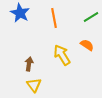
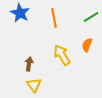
orange semicircle: rotated 104 degrees counterclockwise
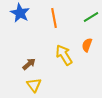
yellow arrow: moved 2 px right
brown arrow: rotated 40 degrees clockwise
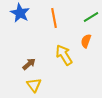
orange semicircle: moved 1 px left, 4 px up
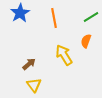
blue star: rotated 12 degrees clockwise
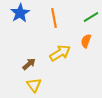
yellow arrow: moved 4 px left, 2 px up; rotated 90 degrees clockwise
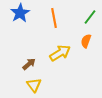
green line: moved 1 px left; rotated 21 degrees counterclockwise
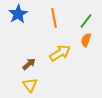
blue star: moved 2 px left, 1 px down
green line: moved 4 px left, 4 px down
orange semicircle: moved 1 px up
yellow triangle: moved 4 px left
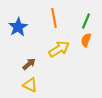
blue star: moved 13 px down
green line: rotated 14 degrees counterclockwise
yellow arrow: moved 1 px left, 4 px up
yellow triangle: rotated 28 degrees counterclockwise
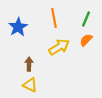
green line: moved 2 px up
orange semicircle: rotated 24 degrees clockwise
yellow arrow: moved 2 px up
brown arrow: rotated 48 degrees counterclockwise
